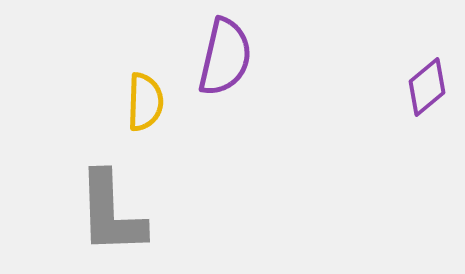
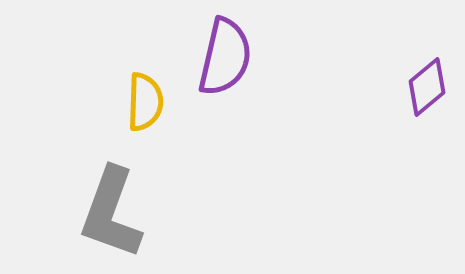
gray L-shape: rotated 22 degrees clockwise
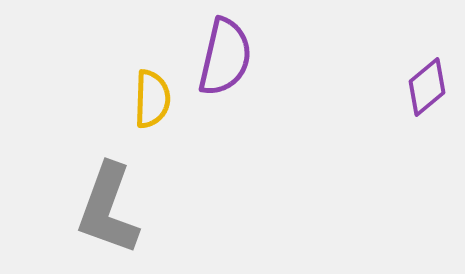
yellow semicircle: moved 7 px right, 3 px up
gray L-shape: moved 3 px left, 4 px up
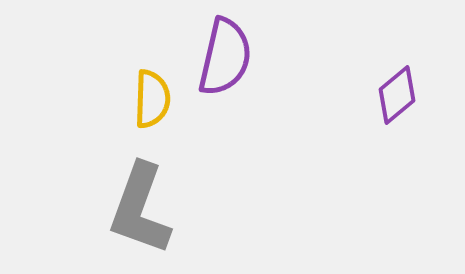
purple diamond: moved 30 px left, 8 px down
gray L-shape: moved 32 px right
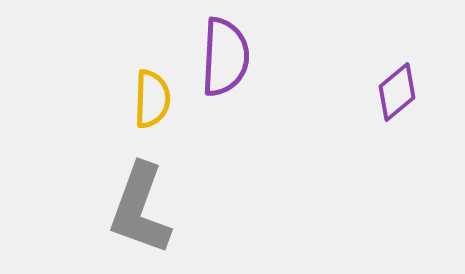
purple semicircle: rotated 10 degrees counterclockwise
purple diamond: moved 3 px up
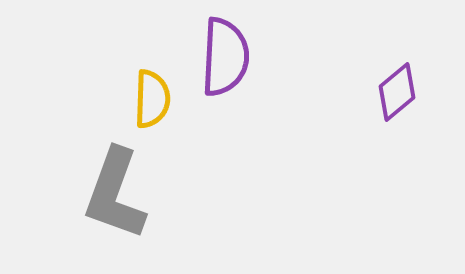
gray L-shape: moved 25 px left, 15 px up
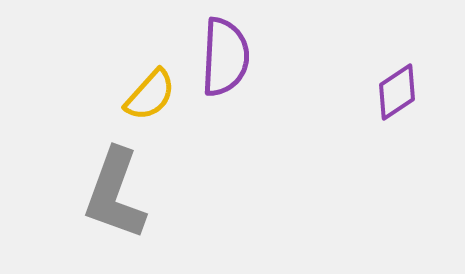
purple diamond: rotated 6 degrees clockwise
yellow semicircle: moved 2 px left, 4 px up; rotated 40 degrees clockwise
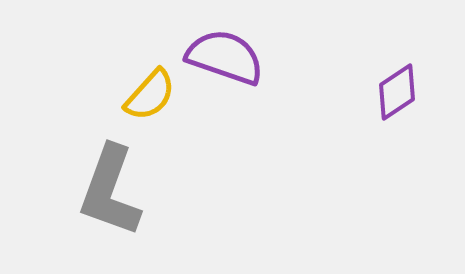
purple semicircle: rotated 74 degrees counterclockwise
gray L-shape: moved 5 px left, 3 px up
